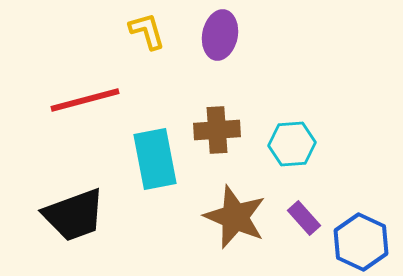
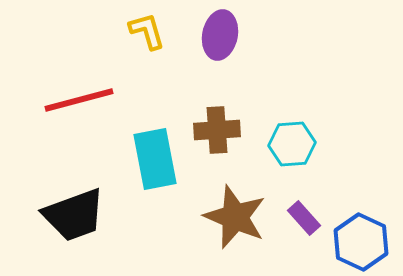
red line: moved 6 px left
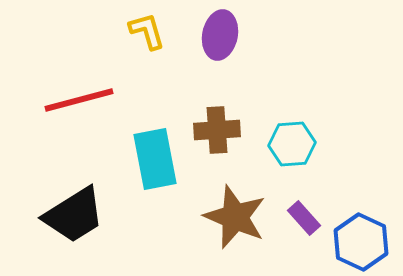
black trapezoid: rotated 12 degrees counterclockwise
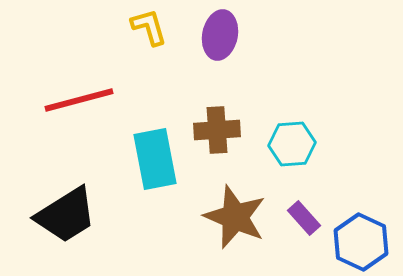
yellow L-shape: moved 2 px right, 4 px up
black trapezoid: moved 8 px left
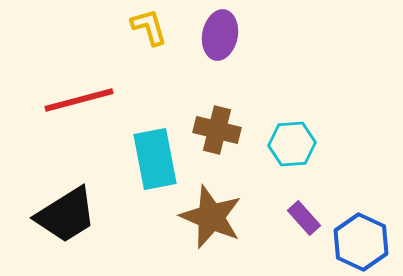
brown cross: rotated 18 degrees clockwise
brown star: moved 24 px left
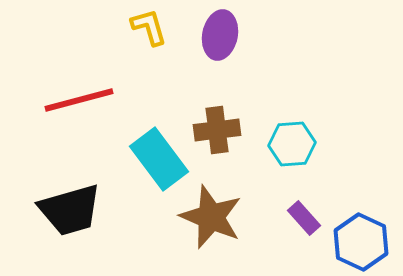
brown cross: rotated 21 degrees counterclockwise
cyan rectangle: moved 4 px right; rotated 26 degrees counterclockwise
black trapezoid: moved 4 px right, 5 px up; rotated 16 degrees clockwise
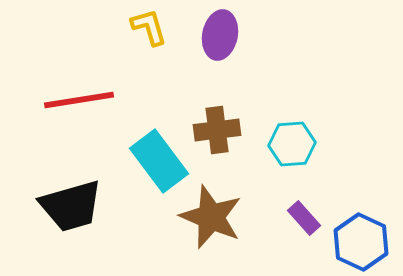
red line: rotated 6 degrees clockwise
cyan rectangle: moved 2 px down
black trapezoid: moved 1 px right, 4 px up
